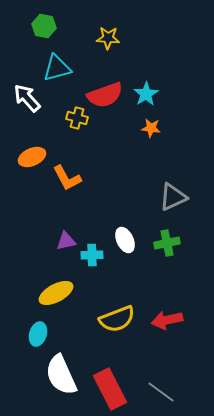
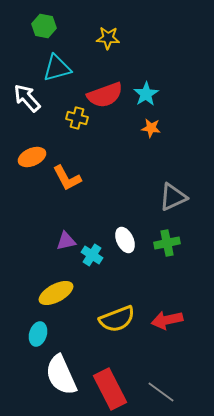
cyan cross: rotated 35 degrees clockwise
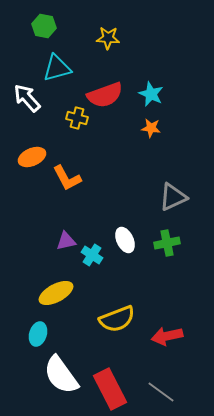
cyan star: moved 5 px right; rotated 15 degrees counterclockwise
red arrow: moved 16 px down
white semicircle: rotated 12 degrees counterclockwise
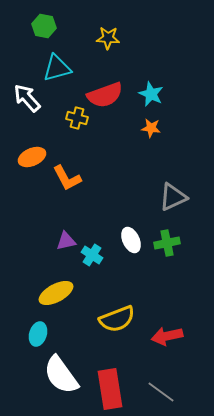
white ellipse: moved 6 px right
red rectangle: rotated 18 degrees clockwise
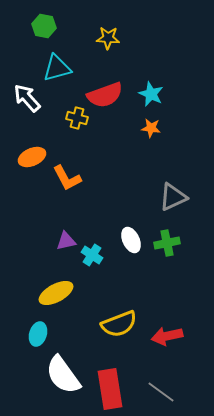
yellow semicircle: moved 2 px right, 5 px down
white semicircle: moved 2 px right
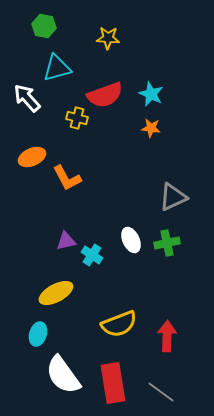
red arrow: rotated 104 degrees clockwise
red rectangle: moved 3 px right, 6 px up
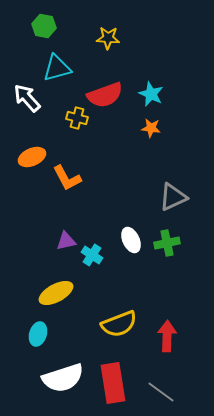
white semicircle: moved 3 px down; rotated 72 degrees counterclockwise
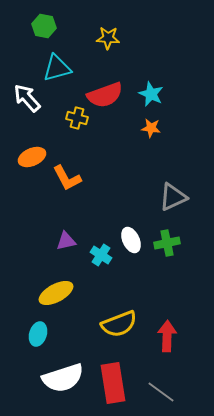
cyan cross: moved 9 px right
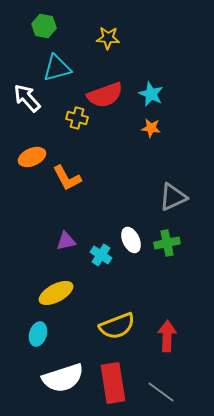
yellow semicircle: moved 2 px left, 2 px down
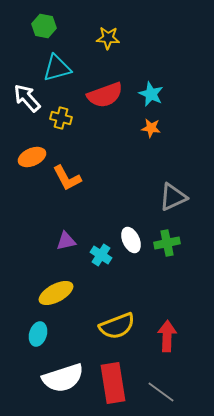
yellow cross: moved 16 px left
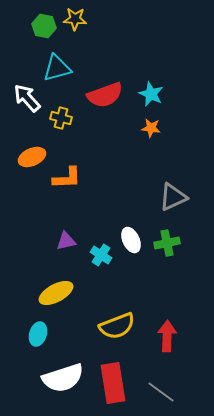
yellow star: moved 33 px left, 19 px up
orange L-shape: rotated 64 degrees counterclockwise
